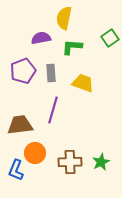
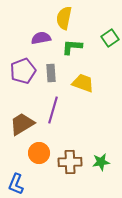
brown trapezoid: moved 2 px right, 1 px up; rotated 24 degrees counterclockwise
orange circle: moved 4 px right
green star: rotated 18 degrees clockwise
blue L-shape: moved 14 px down
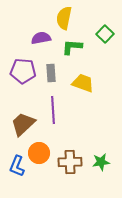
green square: moved 5 px left, 4 px up; rotated 12 degrees counterclockwise
purple pentagon: rotated 25 degrees clockwise
purple line: rotated 20 degrees counterclockwise
brown trapezoid: moved 1 px right; rotated 12 degrees counterclockwise
blue L-shape: moved 1 px right, 18 px up
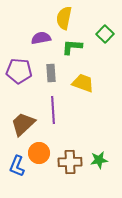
purple pentagon: moved 4 px left
green star: moved 2 px left, 2 px up
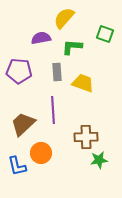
yellow semicircle: rotated 30 degrees clockwise
green square: rotated 24 degrees counterclockwise
gray rectangle: moved 6 px right, 1 px up
orange circle: moved 2 px right
brown cross: moved 16 px right, 25 px up
blue L-shape: rotated 35 degrees counterclockwise
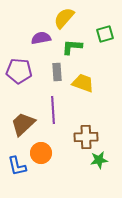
green square: rotated 36 degrees counterclockwise
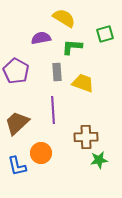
yellow semicircle: rotated 80 degrees clockwise
purple pentagon: moved 3 px left; rotated 25 degrees clockwise
brown trapezoid: moved 6 px left, 1 px up
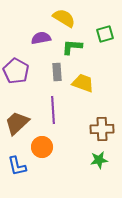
brown cross: moved 16 px right, 8 px up
orange circle: moved 1 px right, 6 px up
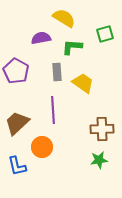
yellow trapezoid: rotated 15 degrees clockwise
